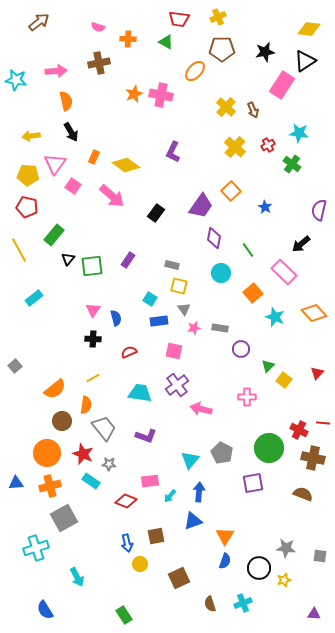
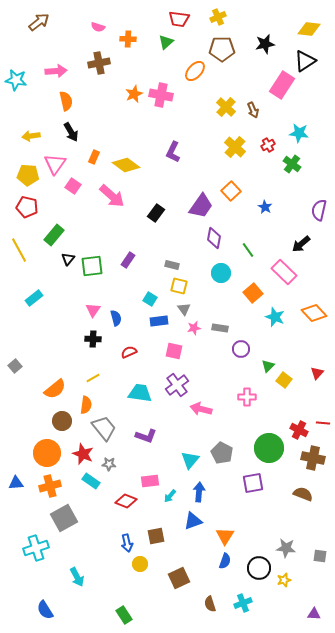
green triangle at (166, 42): rotated 49 degrees clockwise
black star at (265, 52): moved 8 px up
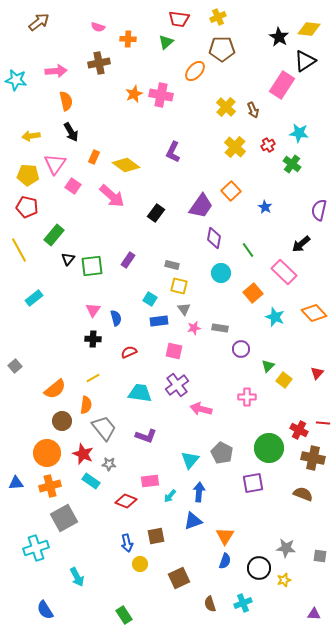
black star at (265, 44): moved 14 px right, 7 px up; rotated 30 degrees counterclockwise
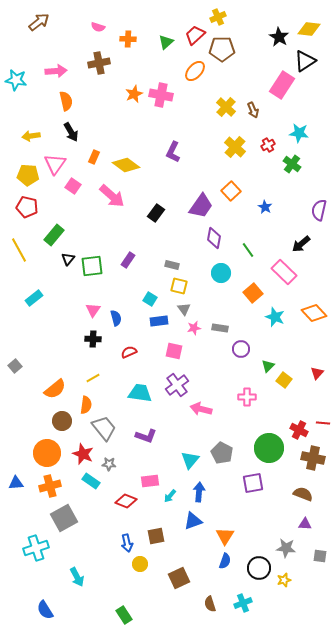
red trapezoid at (179, 19): moved 16 px right, 16 px down; rotated 130 degrees clockwise
purple triangle at (314, 614): moved 9 px left, 90 px up
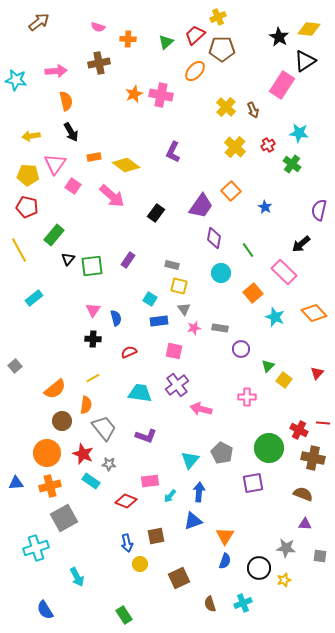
orange rectangle at (94, 157): rotated 56 degrees clockwise
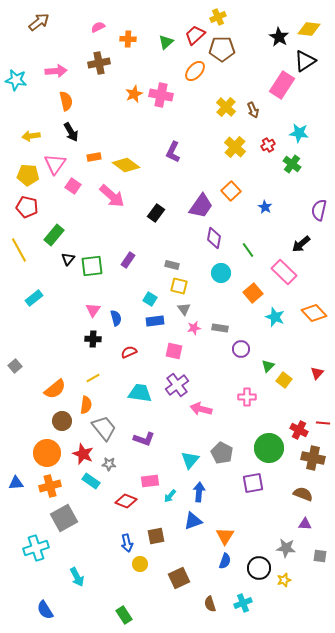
pink semicircle at (98, 27): rotated 136 degrees clockwise
blue rectangle at (159, 321): moved 4 px left
purple L-shape at (146, 436): moved 2 px left, 3 px down
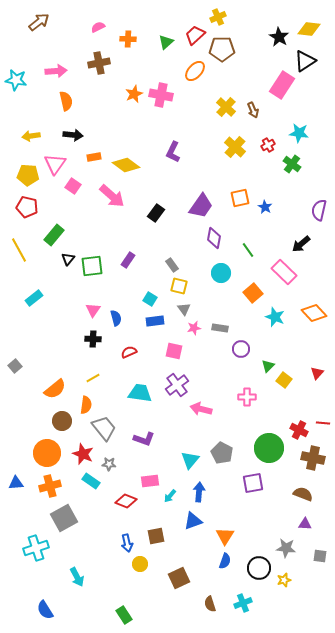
black arrow at (71, 132): moved 2 px right, 3 px down; rotated 54 degrees counterclockwise
orange square at (231, 191): moved 9 px right, 7 px down; rotated 30 degrees clockwise
gray rectangle at (172, 265): rotated 40 degrees clockwise
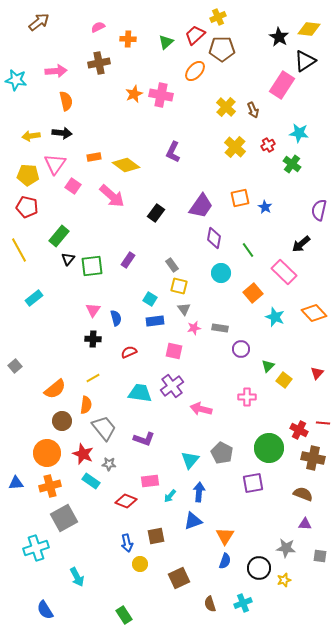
black arrow at (73, 135): moved 11 px left, 2 px up
green rectangle at (54, 235): moved 5 px right, 1 px down
purple cross at (177, 385): moved 5 px left, 1 px down
